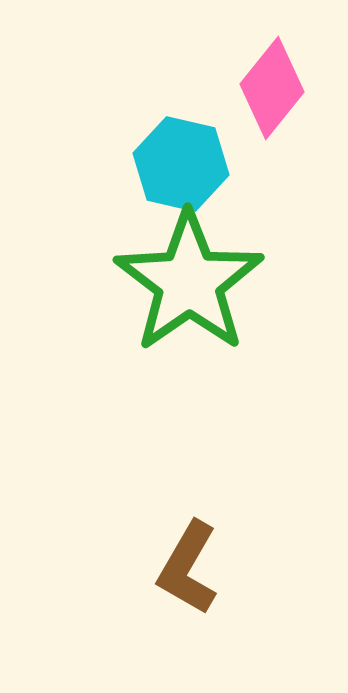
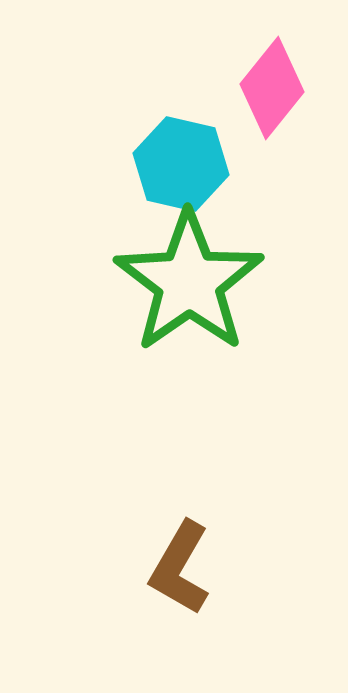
brown L-shape: moved 8 px left
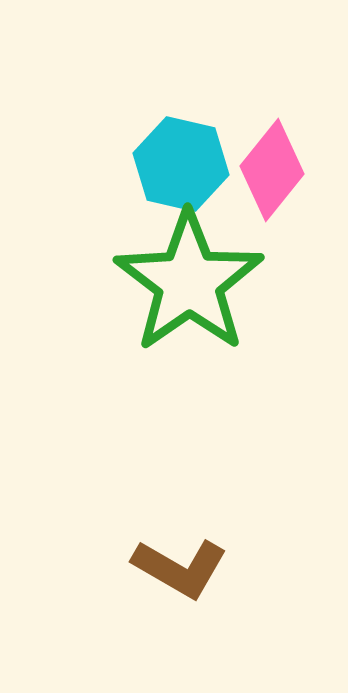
pink diamond: moved 82 px down
brown L-shape: rotated 90 degrees counterclockwise
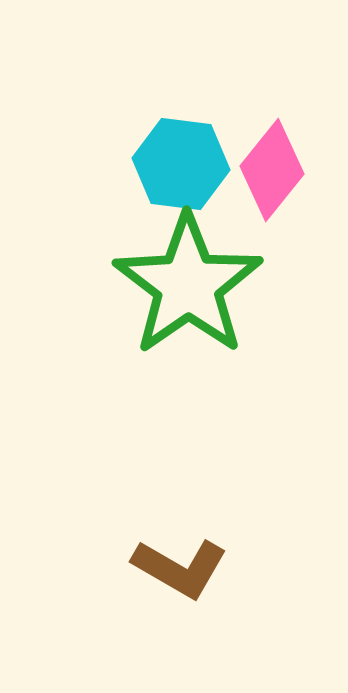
cyan hexagon: rotated 6 degrees counterclockwise
green star: moved 1 px left, 3 px down
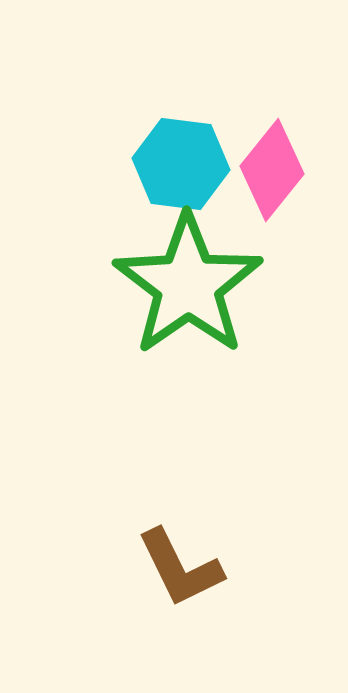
brown L-shape: rotated 34 degrees clockwise
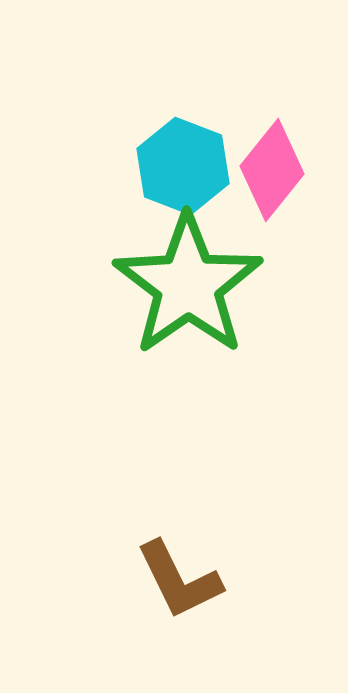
cyan hexagon: moved 2 px right, 2 px down; rotated 14 degrees clockwise
brown L-shape: moved 1 px left, 12 px down
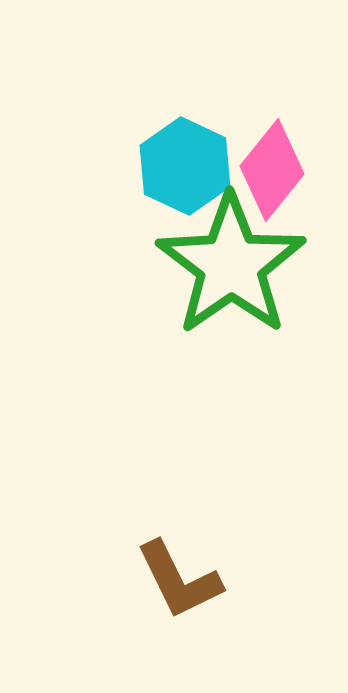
cyan hexagon: moved 2 px right; rotated 4 degrees clockwise
green star: moved 43 px right, 20 px up
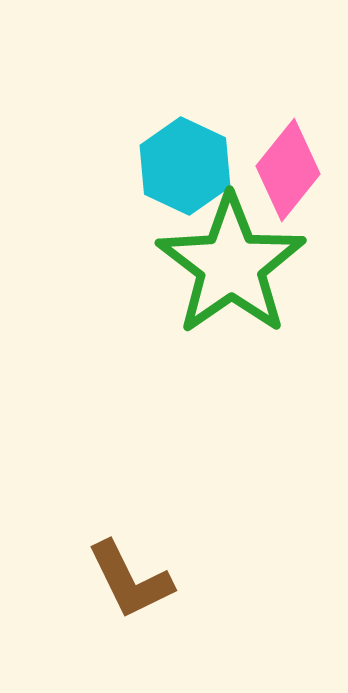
pink diamond: moved 16 px right
brown L-shape: moved 49 px left
